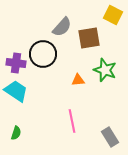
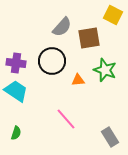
black circle: moved 9 px right, 7 px down
pink line: moved 6 px left, 2 px up; rotated 30 degrees counterclockwise
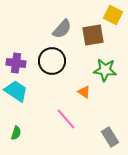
gray semicircle: moved 2 px down
brown square: moved 4 px right, 3 px up
green star: rotated 15 degrees counterclockwise
orange triangle: moved 6 px right, 12 px down; rotated 40 degrees clockwise
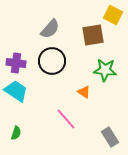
gray semicircle: moved 12 px left
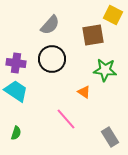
gray semicircle: moved 4 px up
black circle: moved 2 px up
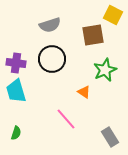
gray semicircle: rotated 30 degrees clockwise
green star: rotated 30 degrees counterclockwise
cyan trapezoid: rotated 140 degrees counterclockwise
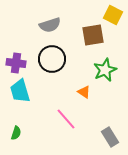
cyan trapezoid: moved 4 px right
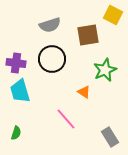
brown square: moved 5 px left
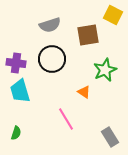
pink line: rotated 10 degrees clockwise
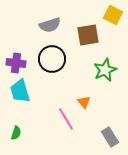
orange triangle: moved 10 px down; rotated 16 degrees clockwise
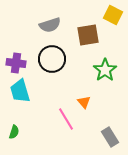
green star: rotated 10 degrees counterclockwise
green semicircle: moved 2 px left, 1 px up
